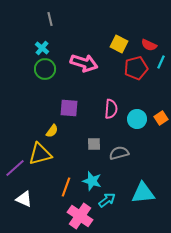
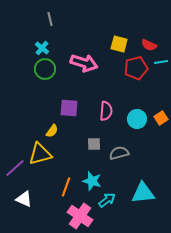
yellow square: rotated 12 degrees counterclockwise
cyan line: rotated 56 degrees clockwise
pink semicircle: moved 5 px left, 2 px down
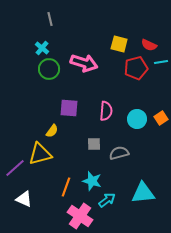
green circle: moved 4 px right
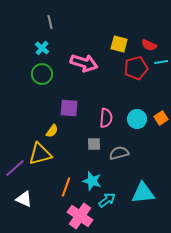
gray line: moved 3 px down
green circle: moved 7 px left, 5 px down
pink semicircle: moved 7 px down
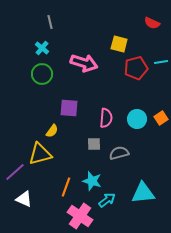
red semicircle: moved 3 px right, 22 px up
purple line: moved 4 px down
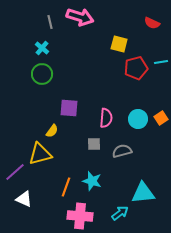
pink arrow: moved 4 px left, 46 px up
cyan circle: moved 1 px right
gray semicircle: moved 3 px right, 2 px up
cyan arrow: moved 13 px right, 13 px down
pink cross: rotated 30 degrees counterclockwise
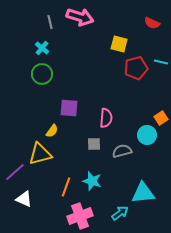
cyan line: rotated 24 degrees clockwise
cyan circle: moved 9 px right, 16 px down
pink cross: rotated 25 degrees counterclockwise
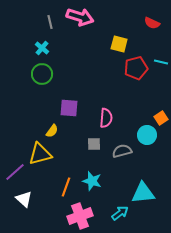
white triangle: rotated 18 degrees clockwise
